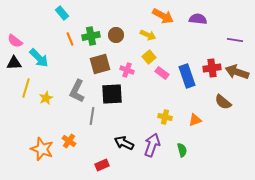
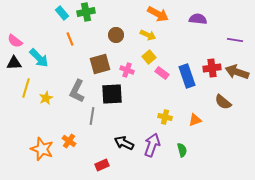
orange arrow: moved 5 px left, 2 px up
green cross: moved 5 px left, 24 px up
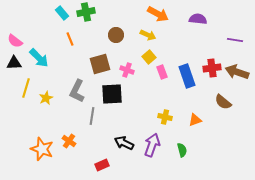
pink rectangle: moved 1 px up; rotated 32 degrees clockwise
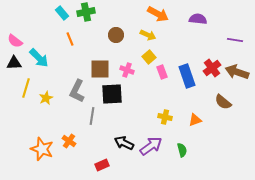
brown square: moved 5 px down; rotated 15 degrees clockwise
red cross: rotated 30 degrees counterclockwise
purple arrow: moved 1 px left, 1 px down; rotated 35 degrees clockwise
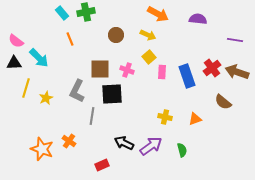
pink semicircle: moved 1 px right
pink rectangle: rotated 24 degrees clockwise
orange triangle: moved 1 px up
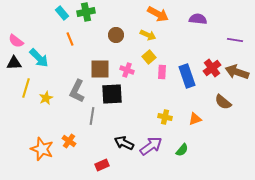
green semicircle: rotated 56 degrees clockwise
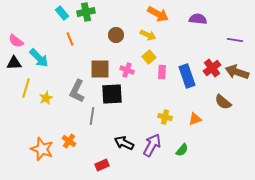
purple arrow: moved 1 px right, 1 px up; rotated 25 degrees counterclockwise
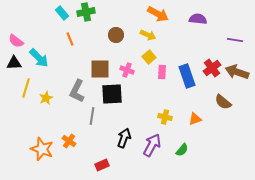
black arrow: moved 5 px up; rotated 84 degrees clockwise
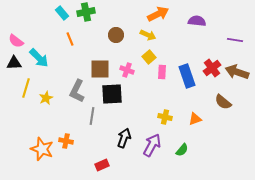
orange arrow: rotated 55 degrees counterclockwise
purple semicircle: moved 1 px left, 2 px down
orange cross: moved 3 px left; rotated 24 degrees counterclockwise
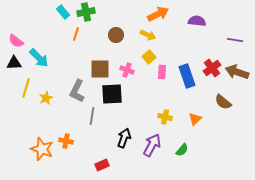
cyan rectangle: moved 1 px right, 1 px up
orange line: moved 6 px right, 5 px up; rotated 40 degrees clockwise
orange triangle: rotated 24 degrees counterclockwise
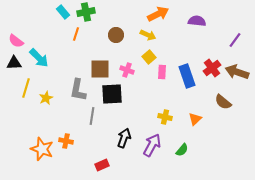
purple line: rotated 63 degrees counterclockwise
gray L-shape: moved 1 px right, 1 px up; rotated 15 degrees counterclockwise
